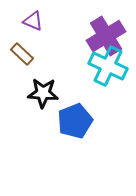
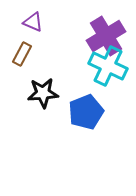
purple triangle: moved 1 px down
brown rectangle: rotated 75 degrees clockwise
black star: rotated 8 degrees counterclockwise
blue pentagon: moved 11 px right, 9 px up
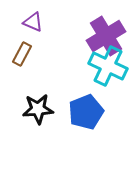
black star: moved 5 px left, 16 px down
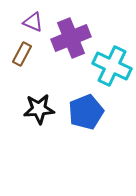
purple cross: moved 35 px left, 2 px down; rotated 9 degrees clockwise
cyan cross: moved 4 px right
black star: moved 1 px right
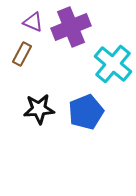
purple cross: moved 11 px up
cyan cross: moved 1 px right, 2 px up; rotated 15 degrees clockwise
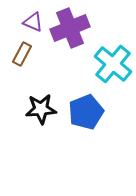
purple cross: moved 1 px left, 1 px down
black star: moved 2 px right
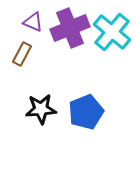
cyan cross: moved 1 px left, 32 px up
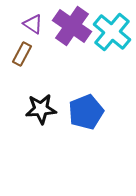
purple triangle: moved 2 px down; rotated 10 degrees clockwise
purple cross: moved 2 px right, 2 px up; rotated 33 degrees counterclockwise
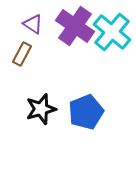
purple cross: moved 3 px right
black star: rotated 12 degrees counterclockwise
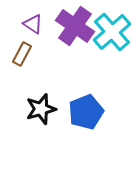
cyan cross: rotated 9 degrees clockwise
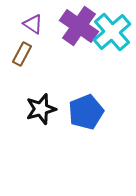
purple cross: moved 4 px right
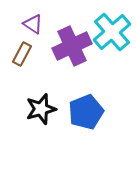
purple cross: moved 7 px left, 20 px down; rotated 30 degrees clockwise
